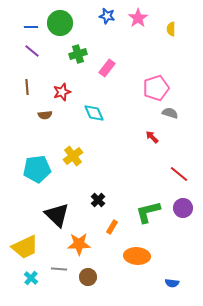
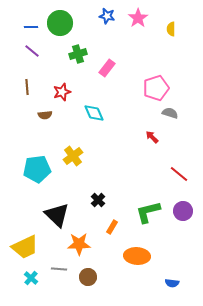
purple circle: moved 3 px down
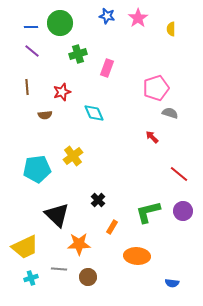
pink rectangle: rotated 18 degrees counterclockwise
cyan cross: rotated 32 degrees clockwise
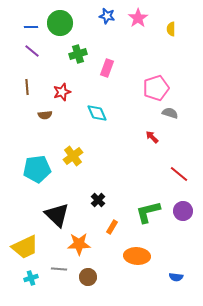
cyan diamond: moved 3 px right
blue semicircle: moved 4 px right, 6 px up
